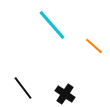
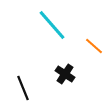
black line: rotated 15 degrees clockwise
black cross: moved 20 px up
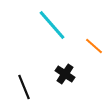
black line: moved 1 px right, 1 px up
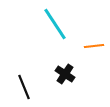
cyan line: moved 3 px right, 1 px up; rotated 8 degrees clockwise
orange line: rotated 48 degrees counterclockwise
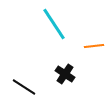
cyan line: moved 1 px left
black line: rotated 35 degrees counterclockwise
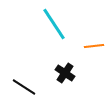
black cross: moved 1 px up
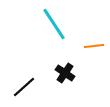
black line: rotated 75 degrees counterclockwise
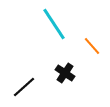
orange line: moved 2 px left; rotated 54 degrees clockwise
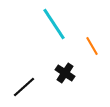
orange line: rotated 12 degrees clockwise
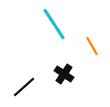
black cross: moved 1 px left, 1 px down
